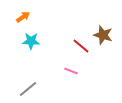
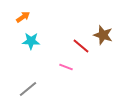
pink line: moved 5 px left, 4 px up
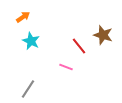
cyan star: rotated 24 degrees clockwise
red line: moved 2 px left; rotated 12 degrees clockwise
gray line: rotated 18 degrees counterclockwise
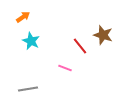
red line: moved 1 px right
pink line: moved 1 px left, 1 px down
gray line: rotated 48 degrees clockwise
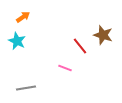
cyan star: moved 14 px left
gray line: moved 2 px left, 1 px up
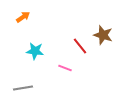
cyan star: moved 18 px right, 10 px down; rotated 18 degrees counterclockwise
gray line: moved 3 px left
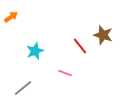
orange arrow: moved 12 px left
cyan star: rotated 30 degrees counterclockwise
pink line: moved 5 px down
gray line: rotated 30 degrees counterclockwise
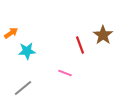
orange arrow: moved 16 px down
brown star: rotated 18 degrees clockwise
red line: moved 1 px up; rotated 18 degrees clockwise
cyan star: moved 8 px left; rotated 18 degrees clockwise
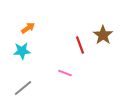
orange arrow: moved 17 px right, 5 px up
cyan star: moved 5 px left
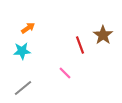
pink line: rotated 24 degrees clockwise
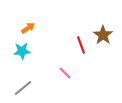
red line: moved 1 px right
